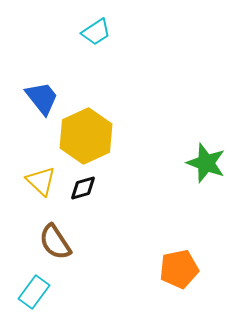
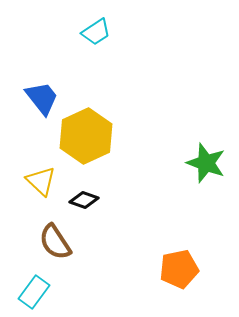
black diamond: moved 1 px right, 12 px down; rotated 36 degrees clockwise
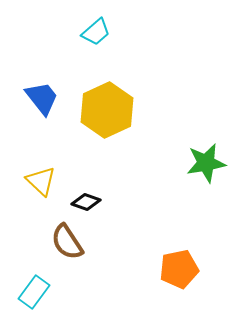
cyan trapezoid: rotated 8 degrees counterclockwise
yellow hexagon: moved 21 px right, 26 px up
green star: rotated 30 degrees counterclockwise
black diamond: moved 2 px right, 2 px down
brown semicircle: moved 12 px right
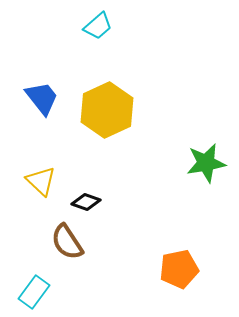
cyan trapezoid: moved 2 px right, 6 px up
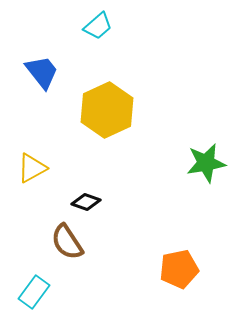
blue trapezoid: moved 26 px up
yellow triangle: moved 9 px left, 13 px up; rotated 48 degrees clockwise
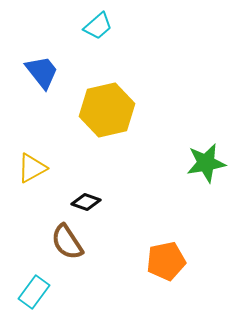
yellow hexagon: rotated 12 degrees clockwise
orange pentagon: moved 13 px left, 8 px up
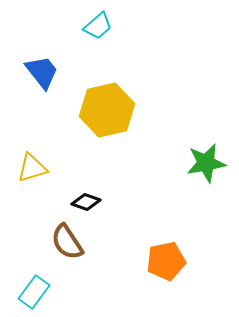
yellow triangle: rotated 12 degrees clockwise
